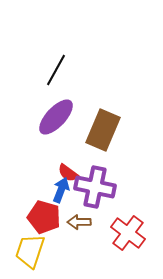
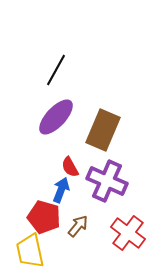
red semicircle: moved 2 px right, 6 px up; rotated 25 degrees clockwise
purple cross: moved 12 px right, 6 px up; rotated 12 degrees clockwise
brown arrow: moved 1 px left, 4 px down; rotated 130 degrees clockwise
yellow trapezoid: rotated 30 degrees counterclockwise
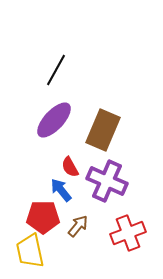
purple ellipse: moved 2 px left, 3 px down
blue arrow: rotated 60 degrees counterclockwise
red pentagon: moved 1 px left; rotated 16 degrees counterclockwise
red cross: rotated 32 degrees clockwise
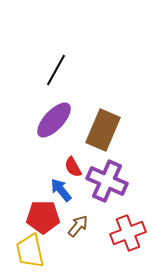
red semicircle: moved 3 px right
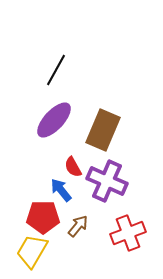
yellow trapezoid: moved 2 px right; rotated 42 degrees clockwise
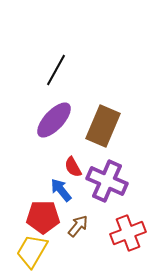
brown rectangle: moved 4 px up
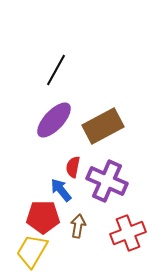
brown rectangle: rotated 39 degrees clockwise
red semicircle: rotated 40 degrees clockwise
brown arrow: rotated 30 degrees counterclockwise
